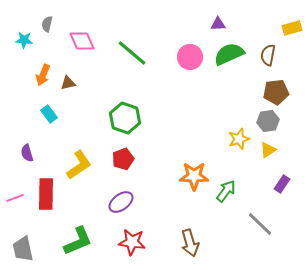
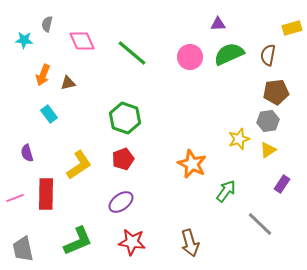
orange star: moved 2 px left, 12 px up; rotated 24 degrees clockwise
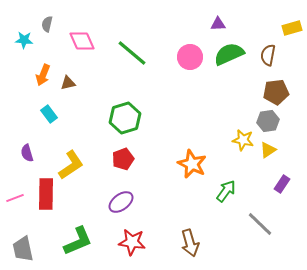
green hexagon: rotated 24 degrees clockwise
yellow star: moved 4 px right, 1 px down; rotated 30 degrees clockwise
yellow L-shape: moved 8 px left
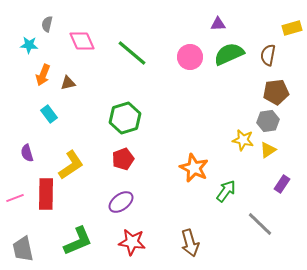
cyan star: moved 5 px right, 5 px down
orange star: moved 2 px right, 4 px down
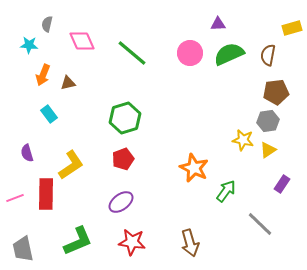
pink circle: moved 4 px up
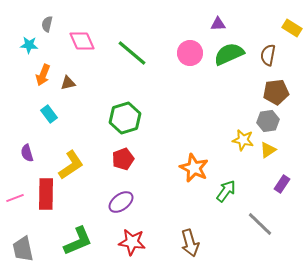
yellow rectangle: rotated 48 degrees clockwise
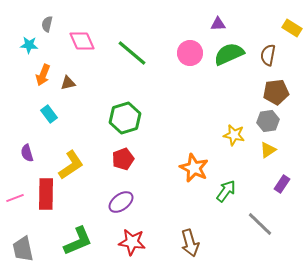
yellow star: moved 9 px left, 5 px up
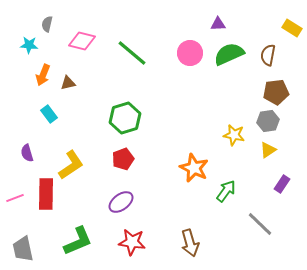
pink diamond: rotated 52 degrees counterclockwise
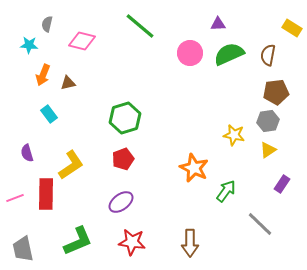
green line: moved 8 px right, 27 px up
brown arrow: rotated 16 degrees clockwise
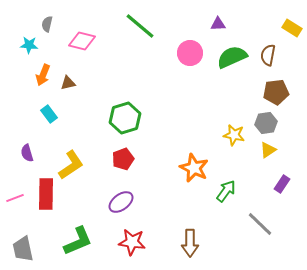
green semicircle: moved 3 px right, 3 px down
gray hexagon: moved 2 px left, 2 px down
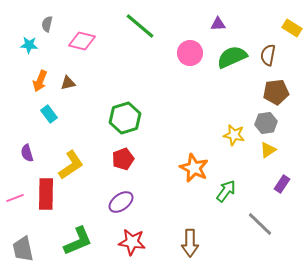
orange arrow: moved 3 px left, 6 px down
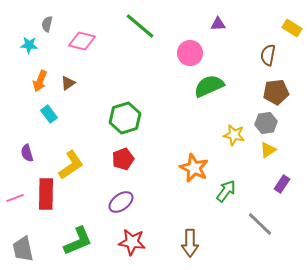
green semicircle: moved 23 px left, 29 px down
brown triangle: rotated 21 degrees counterclockwise
